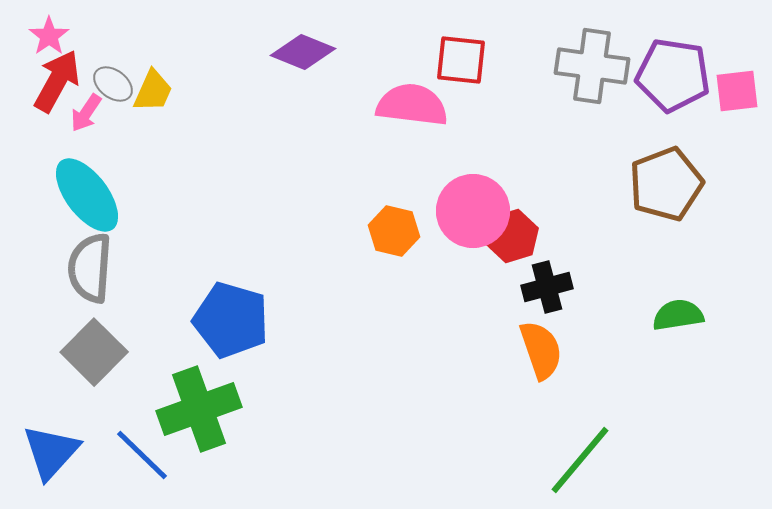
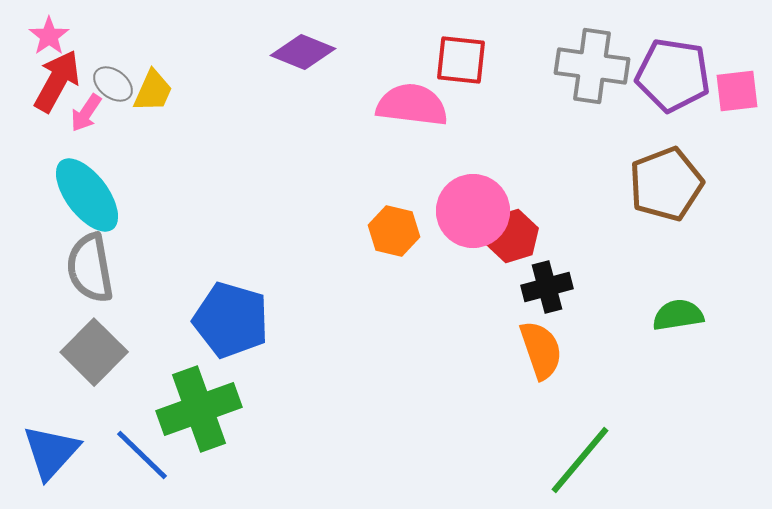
gray semicircle: rotated 14 degrees counterclockwise
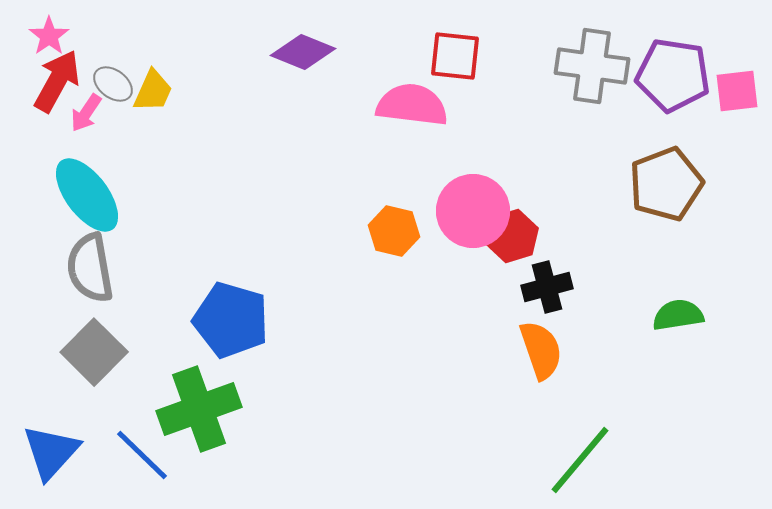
red square: moved 6 px left, 4 px up
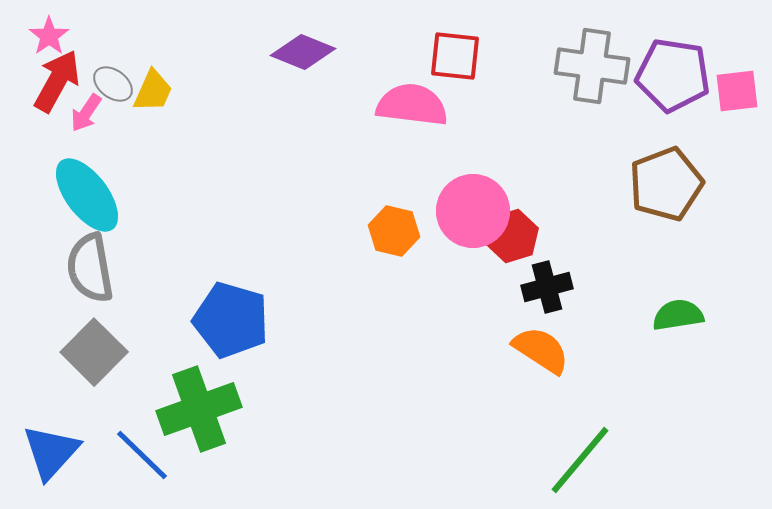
orange semicircle: rotated 38 degrees counterclockwise
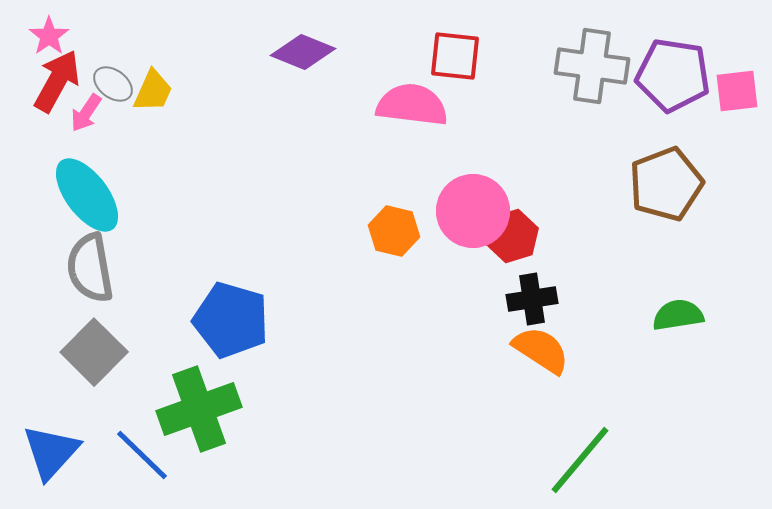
black cross: moved 15 px left, 12 px down; rotated 6 degrees clockwise
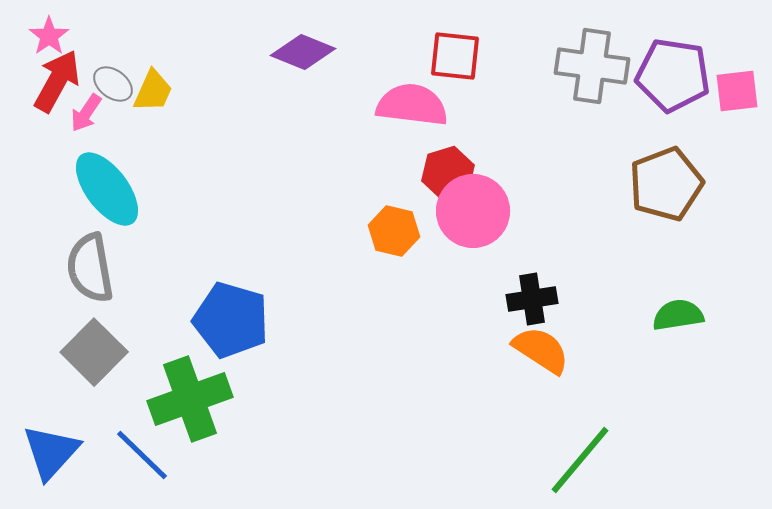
cyan ellipse: moved 20 px right, 6 px up
red hexagon: moved 64 px left, 63 px up
green cross: moved 9 px left, 10 px up
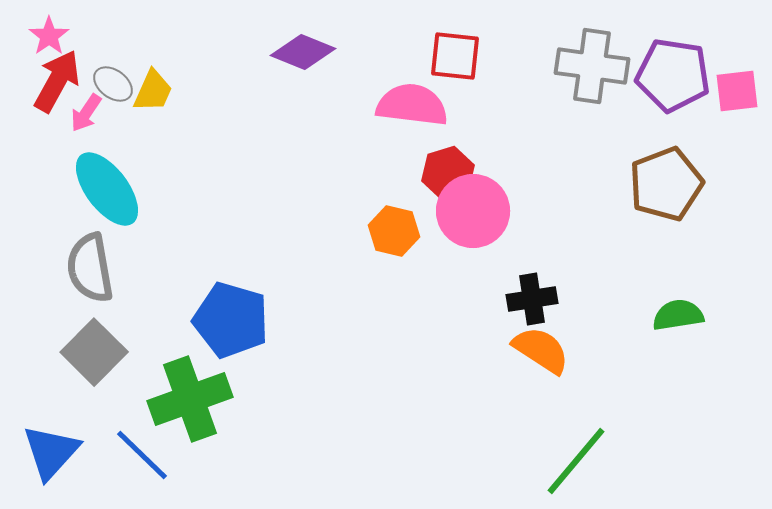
green line: moved 4 px left, 1 px down
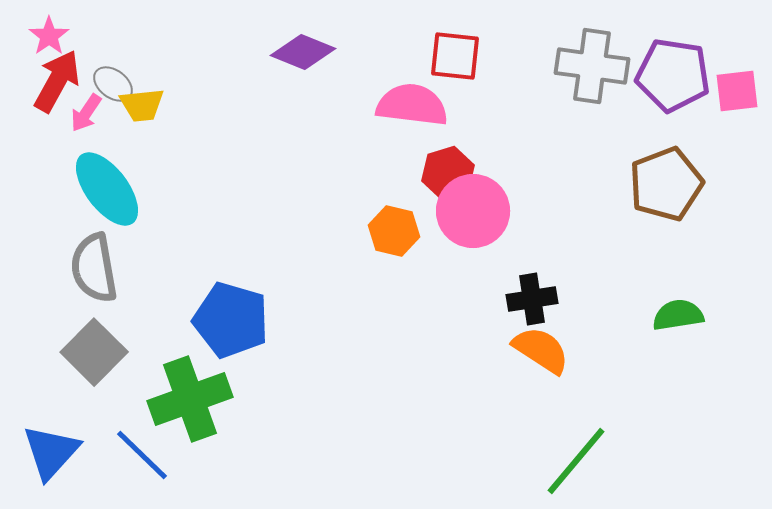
yellow trapezoid: moved 11 px left, 14 px down; rotated 60 degrees clockwise
gray semicircle: moved 4 px right
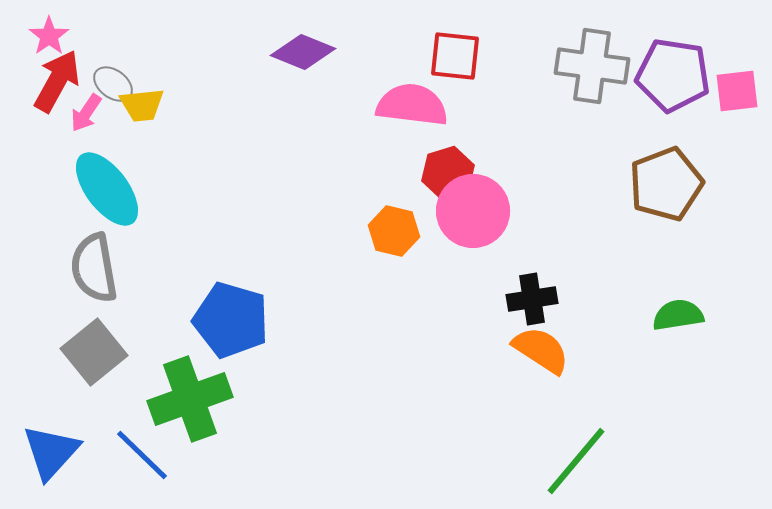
gray square: rotated 6 degrees clockwise
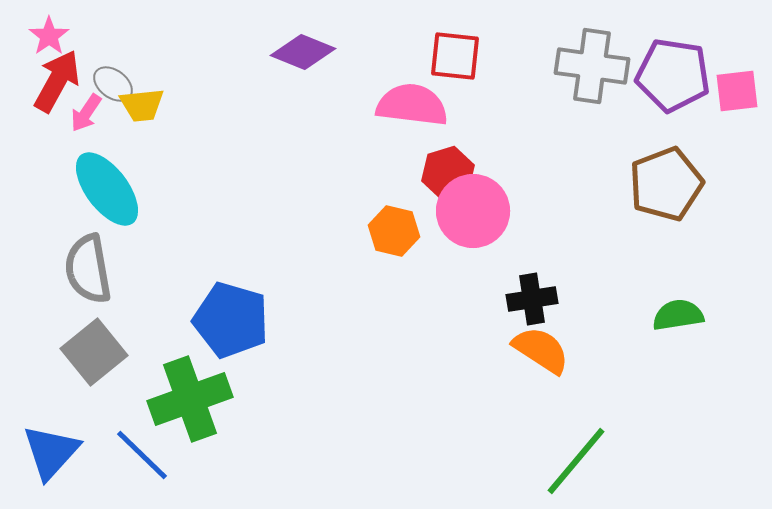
gray semicircle: moved 6 px left, 1 px down
